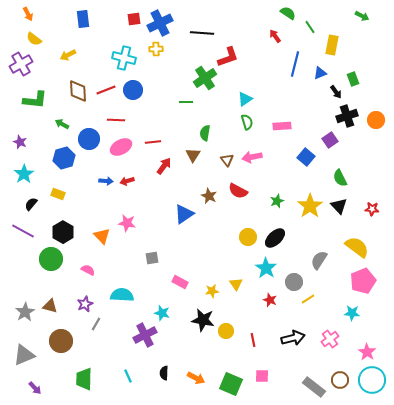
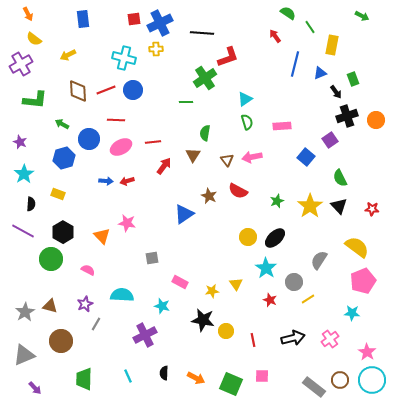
black semicircle at (31, 204): rotated 144 degrees clockwise
cyan star at (162, 313): moved 7 px up
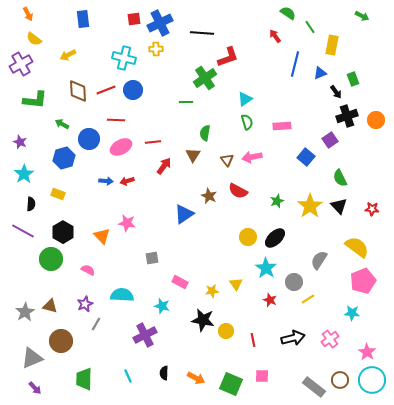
gray triangle at (24, 355): moved 8 px right, 3 px down
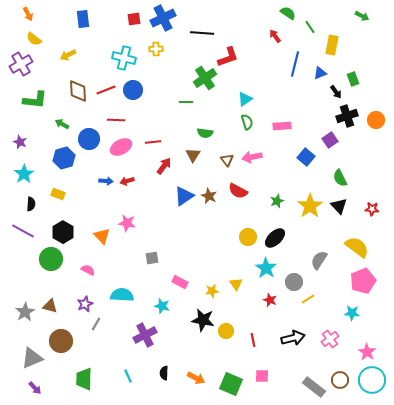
blue cross at (160, 23): moved 3 px right, 5 px up
green semicircle at (205, 133): rotated 91 degrees counterclockwise
blue triangle at (184, 214): moved 18 px up
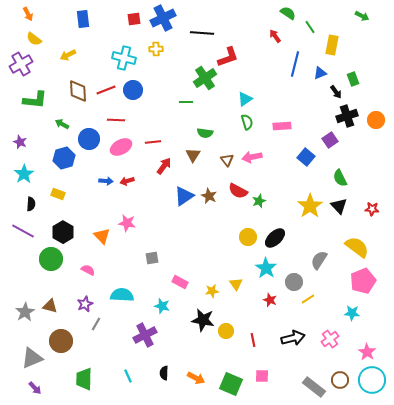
green star at (277, 201): moved 18 px left
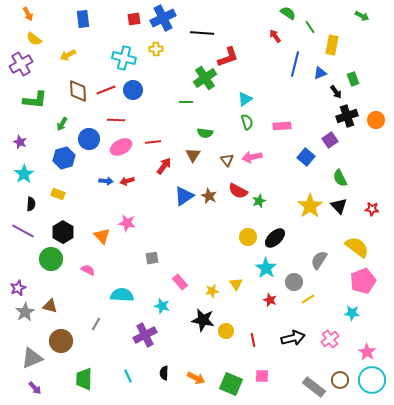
green arrow at (62, 124): rotated 88 degrees counterclockwise
pink rectangle at (180, 282): rotated 21 degrees clockwise
purple star at (85, 304): moved 67 px left, 16 px up
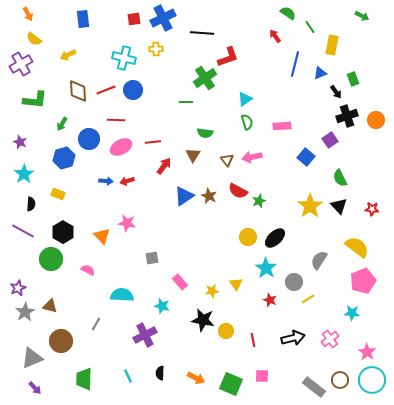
black semicircle at (164, 373): moved 4 px left
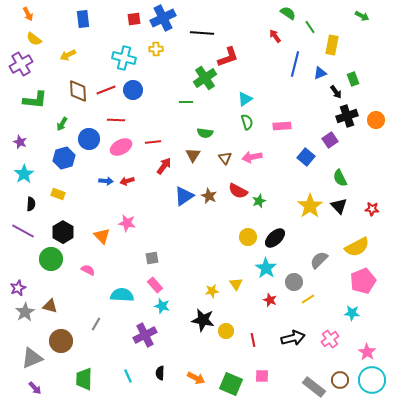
brown triangle at (227, 160): moved 2 px left, 2 px up
yellow semicircle at (357, 247): rotated 115 degrees clockwise
gray semicircle at (319, 260): rotated 12 degrees clockwise
pink rectangle at (180, 282): moved 25 px left, 3 px down
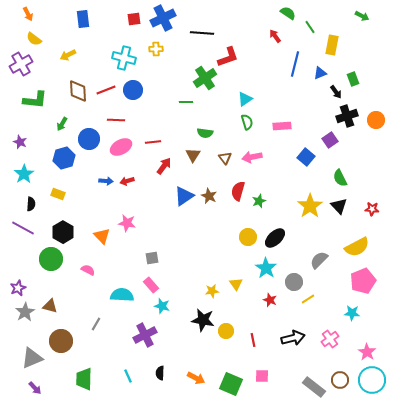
red semicircle at (238, 191): rotated 78 degrees clockwise
purple line at (23, 231): moved 3 px up
pink rectangle at (155, 285): moved 4 px left
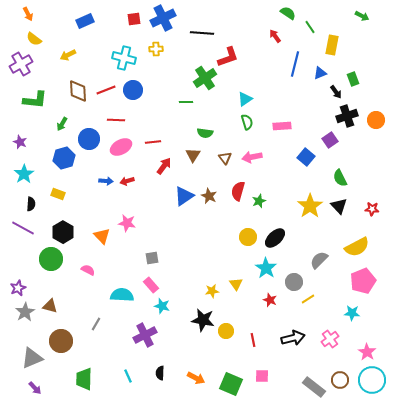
blue rectangle at (83, 19): moved 2 px right, 2 px down; rotated 72 degrees clockwise
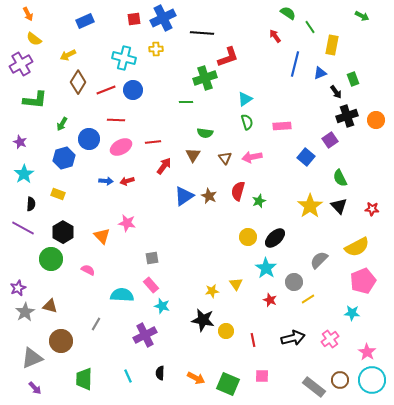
green cross at (205, 78): rotated 15 degrees clockwise
brown diamond at (78, 91): moved 9 px up; rotated 35 degrees clockwise
green square at (231, 384): moved 3 px left
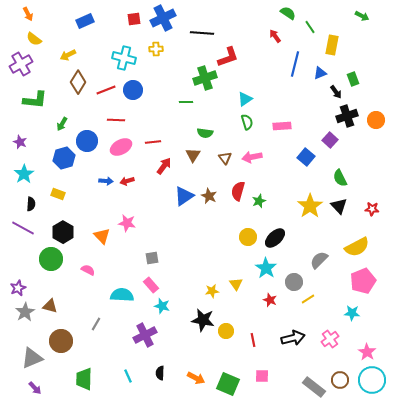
blue circle at (89, 139): moved 2 px left, 2 px down
purple square at (330, 140): rotated 14 degrees counterclockwise
